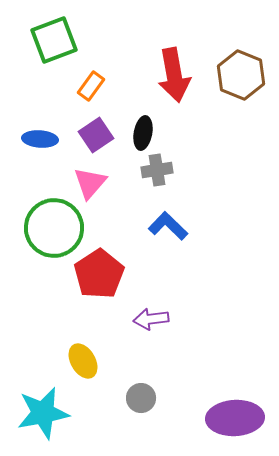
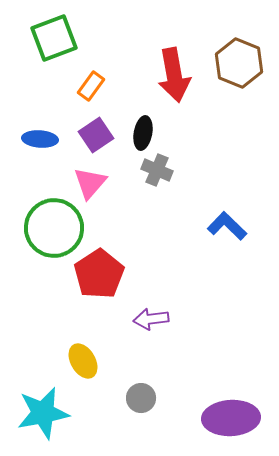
green square: moved 2 px up
brown hexagon: moved 2 px left, 12 px up
gray cross: rotated 32 degrees clockwise
blue L-shape: moved 59 px right
purple ellipse: moved 4 px left
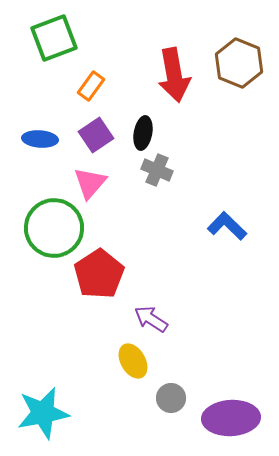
purple arrow: rotated 40 degrees clockwise
yellow ellipse: moved 50 px right
gray circle: moved 30 px right
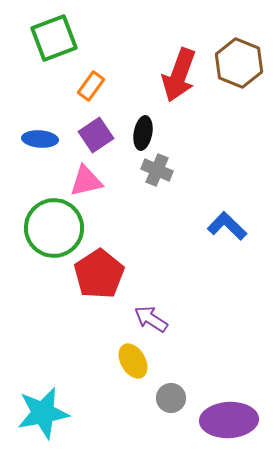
red arrow: moved 5 px right; rotated 30 degrees clockwise
pink triangle: moved 4 px left, 2 px up; rotated 36 degrees clockwise
purple ellipse: moved 2 px left, 2 px down
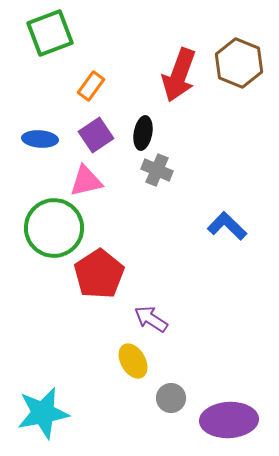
green square: moved 4 px left, 5 px up
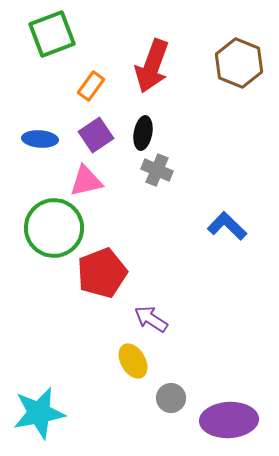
green square: moved 2 px right, 1 px down
red arrow: moved 27 px left, 9 px up
red pentagon: moved 3 px right, 1 px up; rotated 12 degrees clockwise
cyan star: moved 4 px left
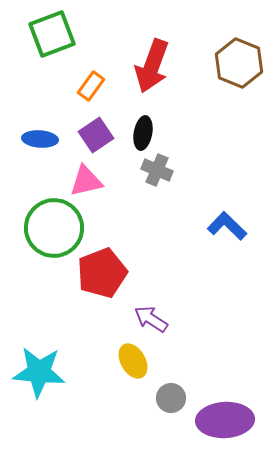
cyan star: moved 41 px up; rotated 16 degrees clockwise
purple ellipse: moved 4 px left
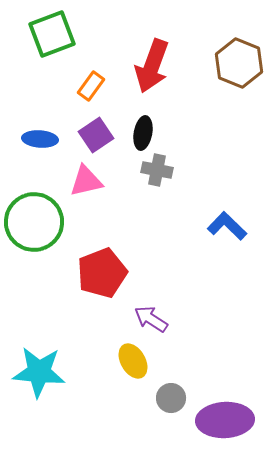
gray cross: rotated 12 degrees counterclockwise
green circle: moved 20 px left, 6 px up
